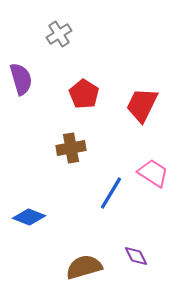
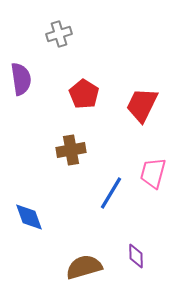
gray cross: rotated 15 degrees clockwise
purple semicircle: rotated 8 degrees clockwise
brown cross: moved 2 px down
pink trapezoid: rotated 108 degrees counterclockwise
blue diamond: rotated 48 degrees clockwise
purple diamond: rotated 25 degrees clockwise
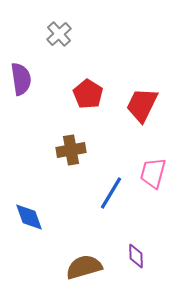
gray cross: rotated 25 degrees counterclockwise
red pentagon: moved 4 px right
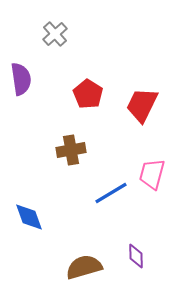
gray cross: moved 4 px left
pink trapezoid: moved 1 px left, 1 px down
blue line: rotated 28 degrees clockwise
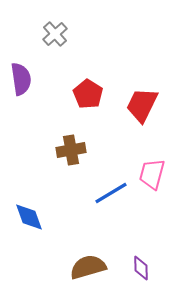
purple diamond: moved 5 px right, 12 px down
brown semicircle: moved 4 px right
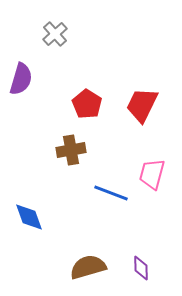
purple semicircle: rotated 24 degrees clockwise
red pentagon: moved 1 px left, 10 px down
blue line: rotated 52 degrees clockwise
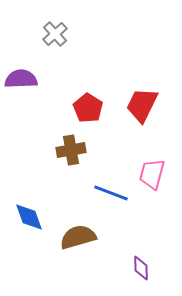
purple semicircle: rotated 108 degrees counterclockwise
red pentagon: moved 1 px right, 4 px down
brown semicircle: moved 10 px left, 30 px up
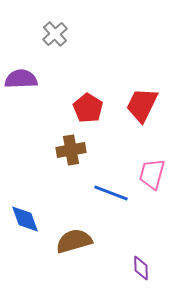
blue diamond: moved 4 px left, 2 px down
brown semicircle: moved 4 px left, 4 px down
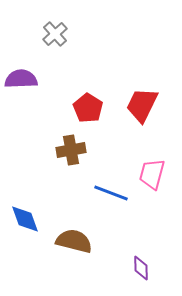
brown semicircle: rotated 30 degrees clockwise
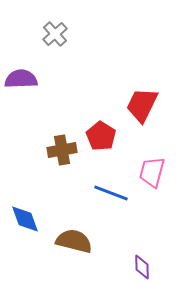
red pentagon: moved 13 px right, 28 px down
brown cross: moved 9 px left
pink trapezoid: moved 2 px up
purple diamond: moved 1 px right, 1 px up
